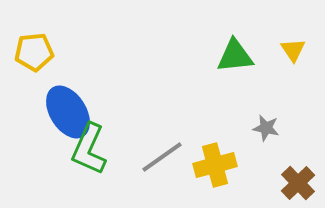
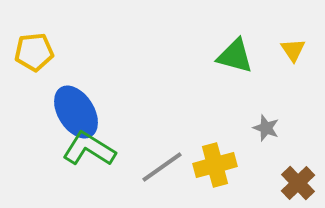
green triangle: rotated 21 degrees clockwise
blue ellipse: moved 8 px right
gray star: rotated 8 degrees clockwise
green L-shape: rotated 98 degrees clockwise
gray line: moved 10 px down
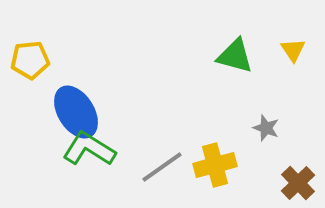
yellow pentagon: moved 4 px left, 8 px down
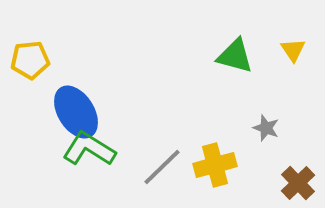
gray line: rotated 9 degrees counterclockwise
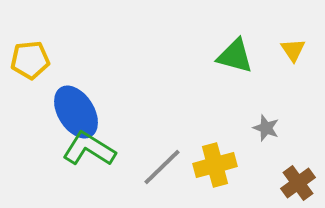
brown cross: rotated 8 degrees clockwise
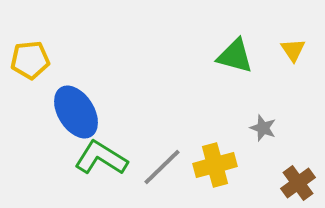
gray star: moved 3 px left
green L-shape: moved 12 px right, 9 px down
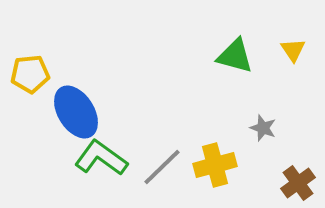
yellow pentagon: moved 14 px down
green L-shape: rotated 4 degrees clockwise
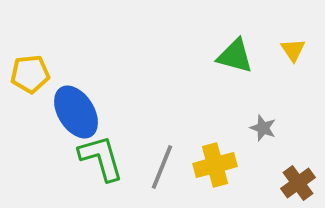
green L-shape: rotated 38 degrees clockwise
gray line: rotated 24 degrees counterclockwise
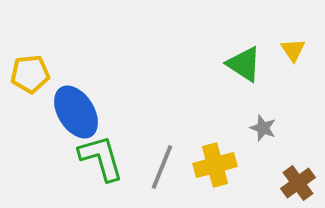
green triangle: moved 9 px right, 8 px down; rotated 18 degrees clockwise
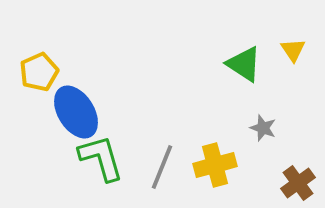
yellow pentagon: moved 9 px right, 2 px up; rotated 18 degrees counterclockwise
